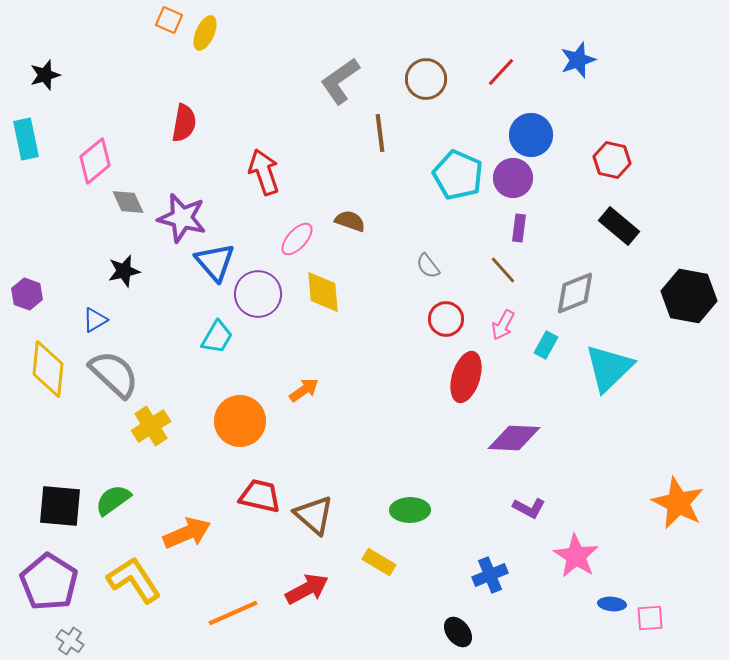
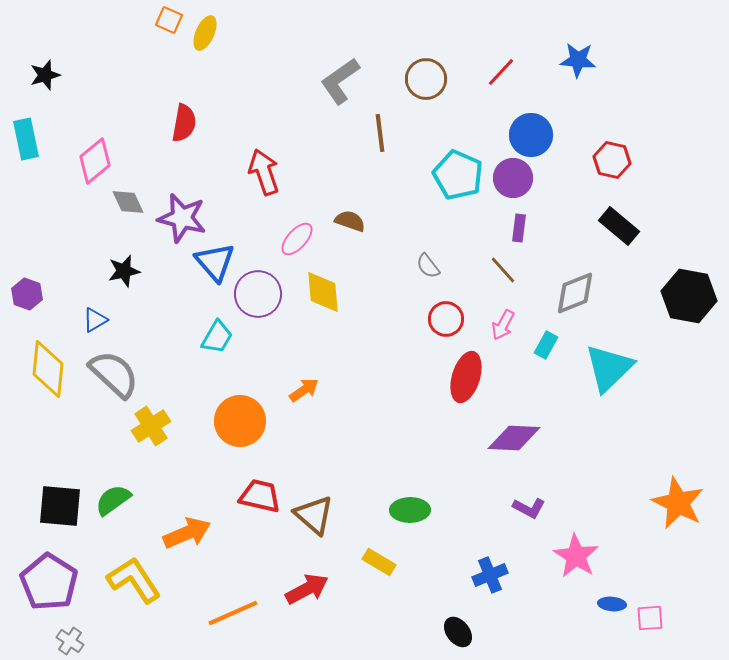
blue star at (578, 60): rotated 24 degrees clockwise
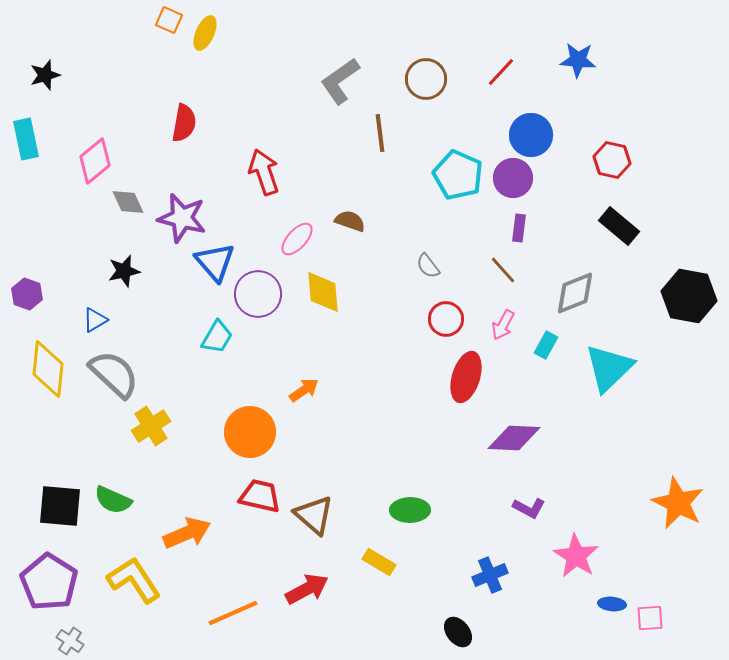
orange circle at (240, 421): moved 10 px right, 11 px down
green semicircle at (113, 500): rotated 120 degrees counterclockwise
